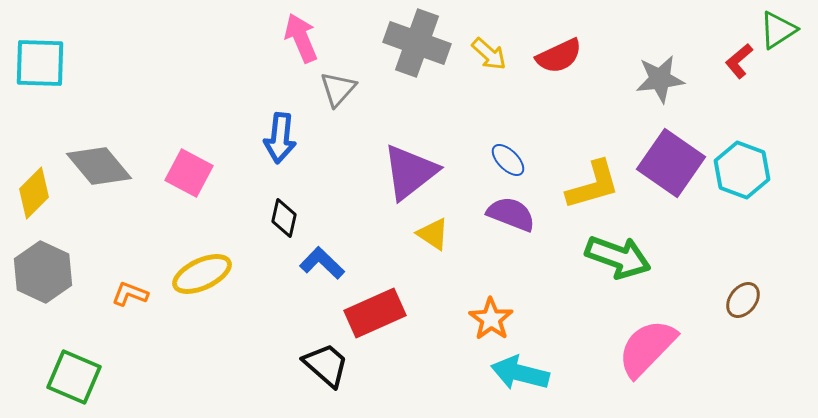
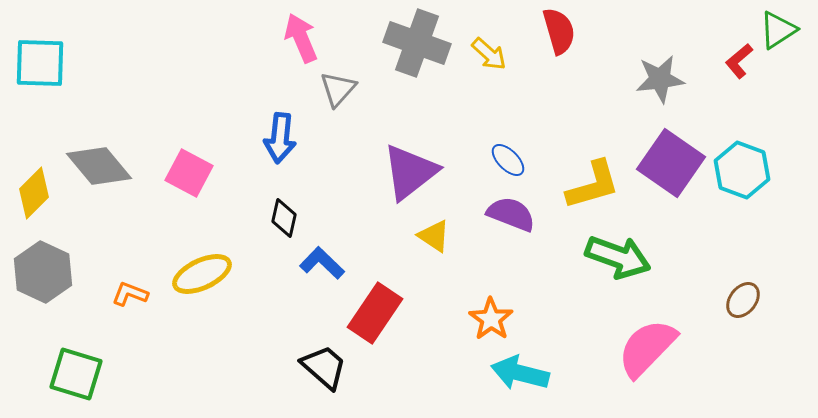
red semicircle: moved 25 px up; rotated 81 degrees counterclockwise
yellow triangle: moved 1 px right, 2 px down
red rectangle: rotated 32 degrees counterclockwise
black trapezoid: moved 2 px left, 2 px down
green square: moved 2 px right, 3 px up; rotated 6 degrees counterclockwise
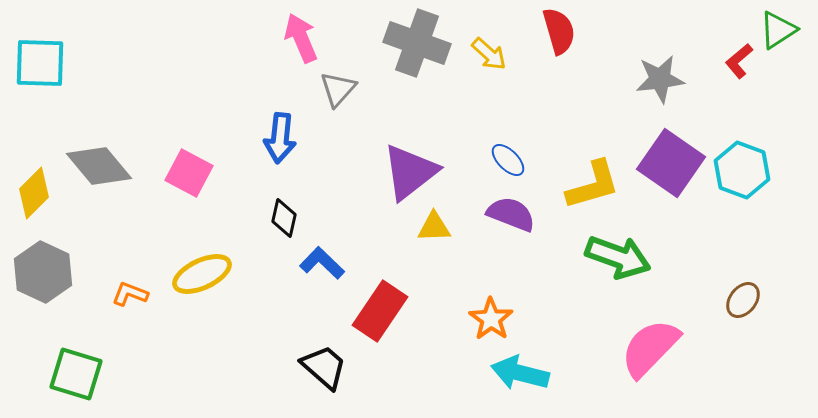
yellow triangle: moved 9 px up; rotated 36 degrees counterclockwise
red rectangle: moved 5 px right, 2 px up
pink semicircle: moved 3 px right
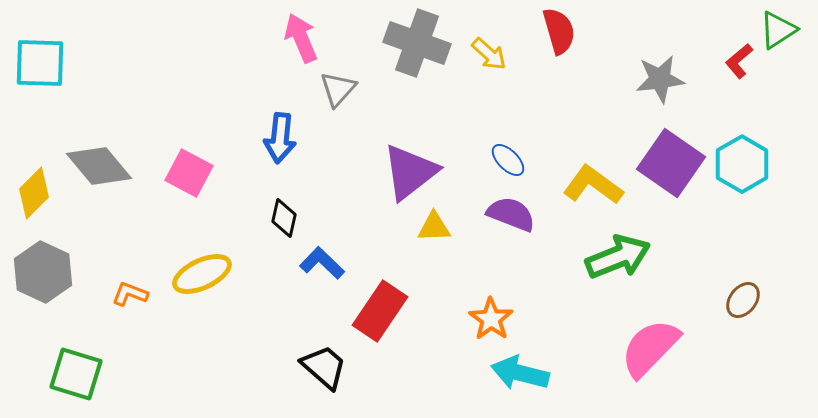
cyan hexagon: moved 6 px up; rotated 10 degrees clockwise
yellow L-shape: rotated 128 degrees counterclockwise
green arrow: rotated 42 degrees counterclockwise
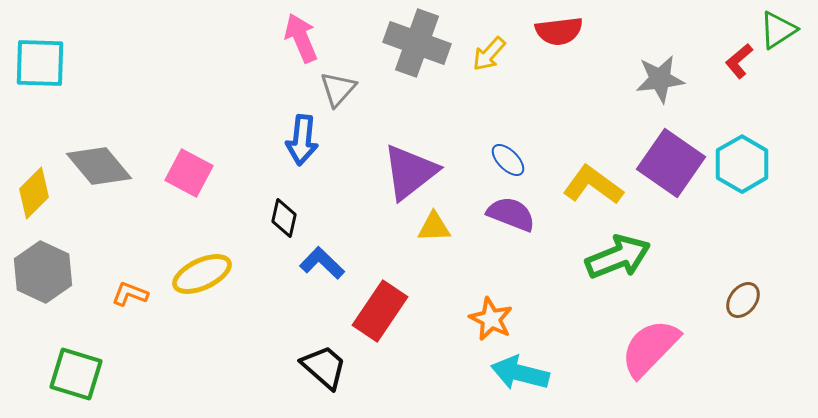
red semicircle: rotated 99 degrees clockwise
yellow arrow: rotated 90 degrees clockwise
blue arrow: moved 22 px right, 2 px down
orange star: rotated 9 degrees counterclockwise
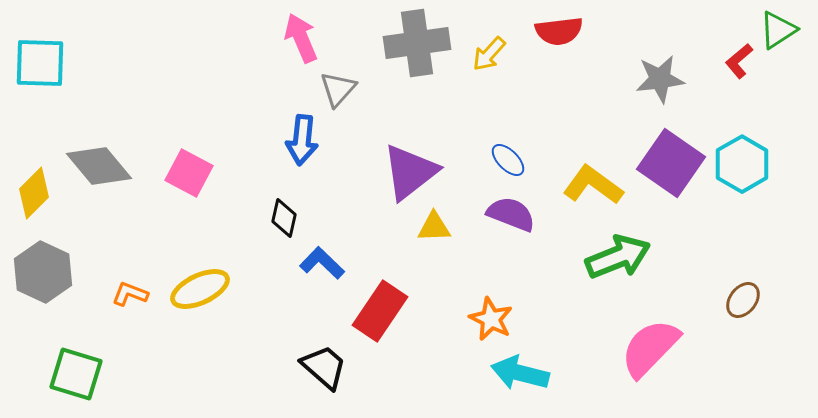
gray cross: rotated 28 degrees counterclockwise
yellow ellipse: moved 2 px left, 15 px down
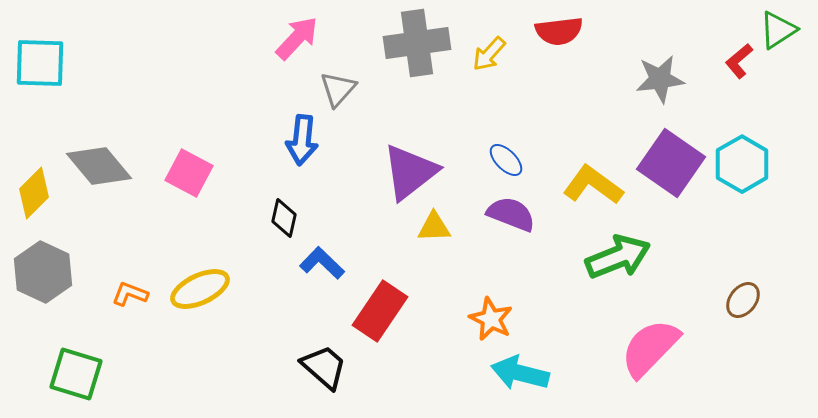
pink arrow: moved 4 px left; rotated 66 degrees clockwise
blue ellipse: moved 2 px left
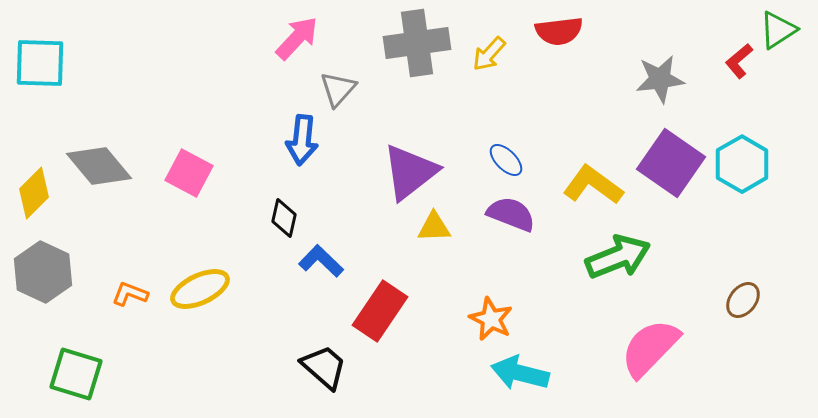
blue L-shape: moved 1 px left, 2 px up
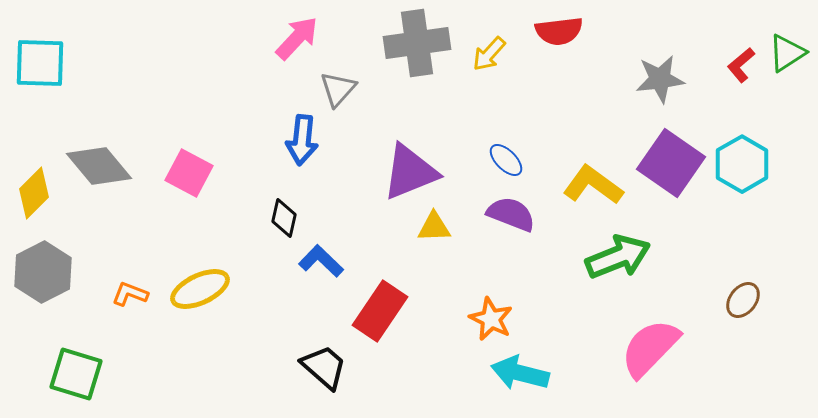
green triangle: moved 9 px right, 23 px down
red L-shape: moved 2 px right, 4 px down
purple triangle: rotated 16 degrees clockwise
gray hexagon: rotated 8 degrees clockwise
